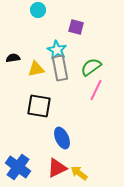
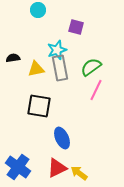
cyan star: rotated 24 degrees clockwise
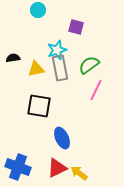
green semicircle: moved 2 px left, 2 px up
blue cross: rotated 15 degrees counterclockwise
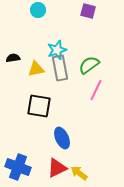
purple square: moved 12 px right, 16 px up
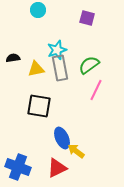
purple square: moved 1 px left, 7 px down
yellow arrow: moved 3 px left, 22 px up
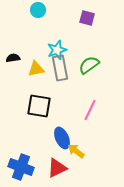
pink line: moved 6 px left, 20 px down
blue cross: moved 3 px right
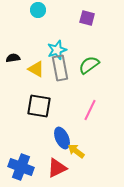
yellow triangle: rotated 42 degrees clockwise
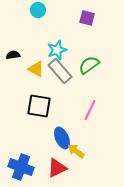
black semicircle: moved 3 px up
gray rectangle: moved 3 px down; rotated 30 degrees counterclockwise
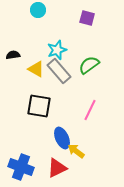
gray rectangle: moved 1 px left
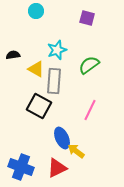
cyan circle: moved 2 px left, 1 px down
gray rectangle: moved 5 px left, 10 px down; rotated 45 degrees clockwise
black square: rotated 20 degrees clockwise
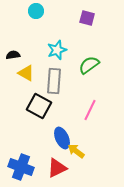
yellow triangle: moved 10 px left, 4 px down
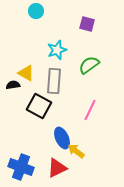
purple square: moved 6 px down
black semicircle: moved 30 px down
